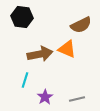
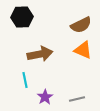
black hexagon: rotated 10 degrees counterclockwise
orange triangle: moved 16 px right, 1 px down
cyan line: rotated 28 degrees counterclockwise
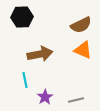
gray line: moved 1 px left, 1 px down
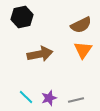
black hexagon: rotated 10 degrees counterclockwise
orange triangle: rotated 42 degrees clockwise
cyan line: moved 1 px right, 17 px down; rotated 35 degrees counterclockwise
purple star: moved 4 px right, 1 px down; rotated 14 degrees clockwise
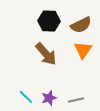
black hexagon: moved 27 px right, 4 px down; rotated 15 degrees clockwise
brown arrow: moved 6 px right; rotated 60 degrees clockwise
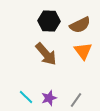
brown semicircle: moved 1 px left
orange triangle: moved 1 px down; rotated 12 degrees counterclockwise
gray line: rotated 42 degrees counterclockwise
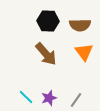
black hexagon: moved 1 px left
brown semicircle: rotated 25 degrees clockwise
orange triangle: moved 1 px right, 1 px down
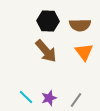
brown arrow: moved 3 px up
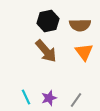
black hexagon: rotated 15 degrees counterclockwise
cyan line: rotated 21 degrees clockwise
